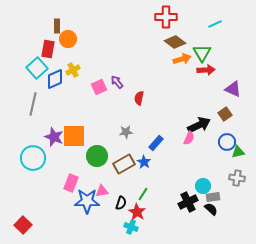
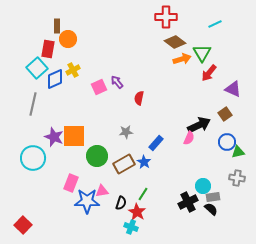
red arrow at (206, 70): moved 3 px right, 3 px down; rotated 132 degrees clockwise
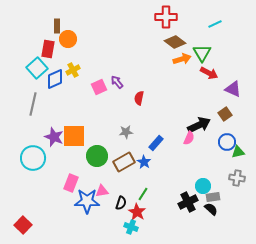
red arrow at (209, 73): rotated 102 degrees counterclockwise
brown rectangle at (124, 164): moved 2 px up
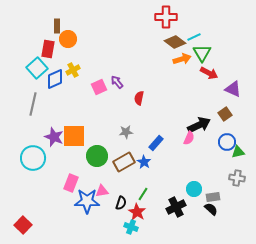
cyan line at (215, 24): moved 21 px left, 13 px down
cyan circle at (203, 186): moved 9 px left, 3 px down
black cross at (188, 202): moved 12 px left, 5 px down
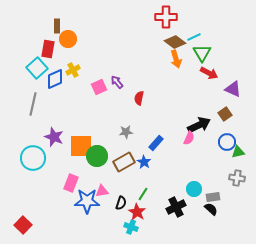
orange arrow at (182, 59): moved 6 px left; rotated 90 degrees clockwise
orange square at (74, 136): moved 7 px right, 10 px down
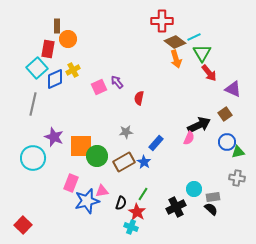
red cross at (166, 17): moved 4 px left, 4 px down
red arrow at (209, 73): rotated 24 degrees clockwise
blue star at (87, 201): rotated 15 degrees counterclockwise
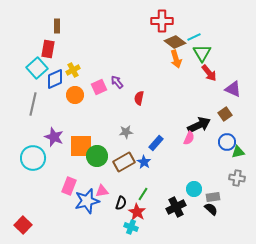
orange circle at (68, 39): moved 7 px right, 56 px down
pink rectangle at (71, 183): moved 2 px left, 3 px down
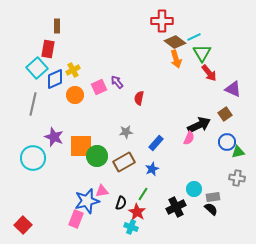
blue star at (144, 162): moved 8 px right, 7 px down; rotated 16 degrees clockwise
pink rectangle at (69, 186): moved 7 px right, 33 px down
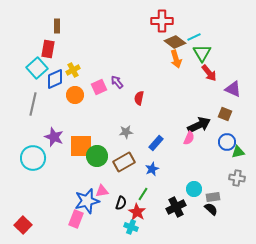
brown square at (225, 114): rotated 32 degrees counterclockwise
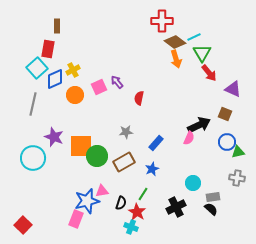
cyan circle at (194, 189): moved 1 px left, 6 px up
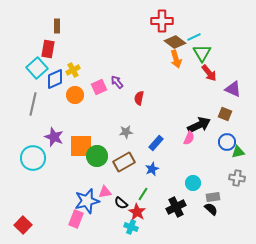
pink triangle at (102, 191): moved 3 px right, 1 px down
black semicircle at (121, 203): rotated 112 degrees clockwise
